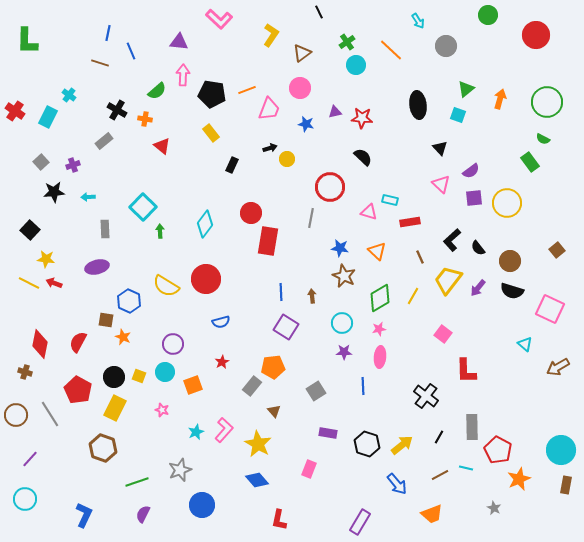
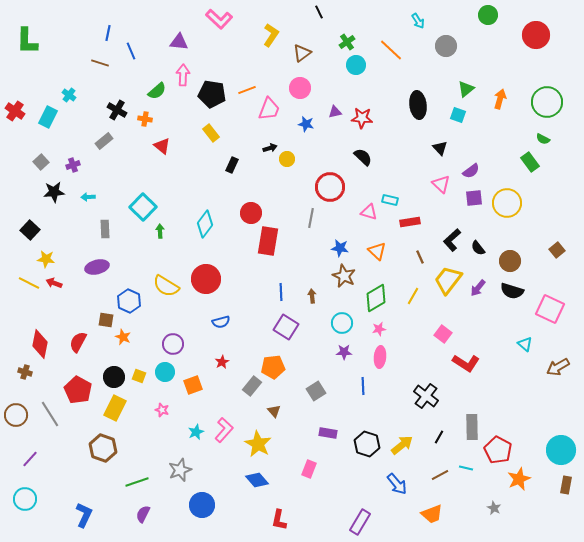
green diamond at (380, 298): moved 4 px left
red L-shape at (466, 371): moved 8 px up; rotated 56 degrees counterclockwise
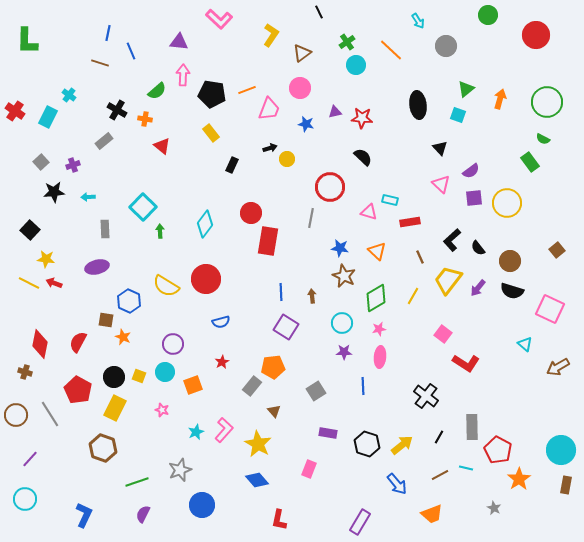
orange star at (519, 479): rotated 10 degrees counterclockwise
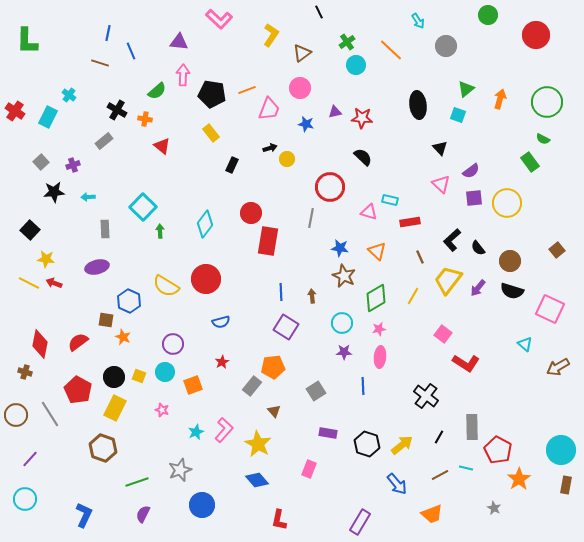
red semicircle at (78, 342): rotated 25 degrees clockwise
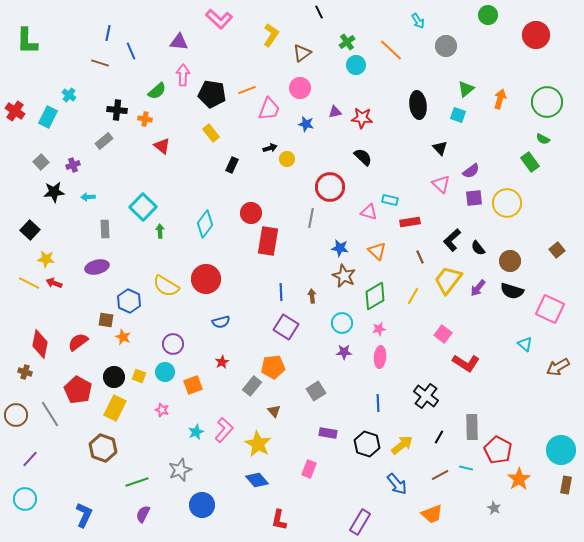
black cross at (117, 110): rotated 24 degrees counterclockwise
green diamond at (376, 298): moved 1 px left, 2 px up
blue line at (363, 386): moved 15 px right, 17 px down
